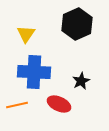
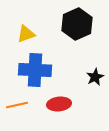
yellow triangle: rotated 36 degrees clockwise
blue cross: moved 1 px right, 2 px up
black star: moved 14 px right, 4 px up
red ellipse: rotated 30 degrees counterclockwise
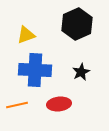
yellow triangle: moved 1 px down
black star: moved 14 px left, 5 px up
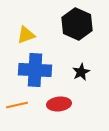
black hexagon: rotated 12 degrees counterclockwise
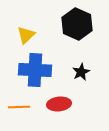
yellow triangle: rotated 24 degrees counterclockwise
orange line: moved 2 px right, 2 px down; rotated 10 degrees clockwise
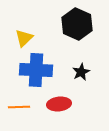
yellow triangle: moved 2 px left, 3 px down
blue cross: moved 1 px right
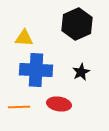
black hexagon: rotated 12 degrees clockwise
yellow triangle: rotated 48 degrees clockwise
red ellipse: rotated 15 degrees clockwise
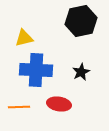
black hexagon: moved 4 px right, 3 px up; rotated 12 degrees clockwise
yellow triangle: rotated 18 degrees counterclockwise
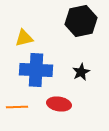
orange line: moved 2 px left
